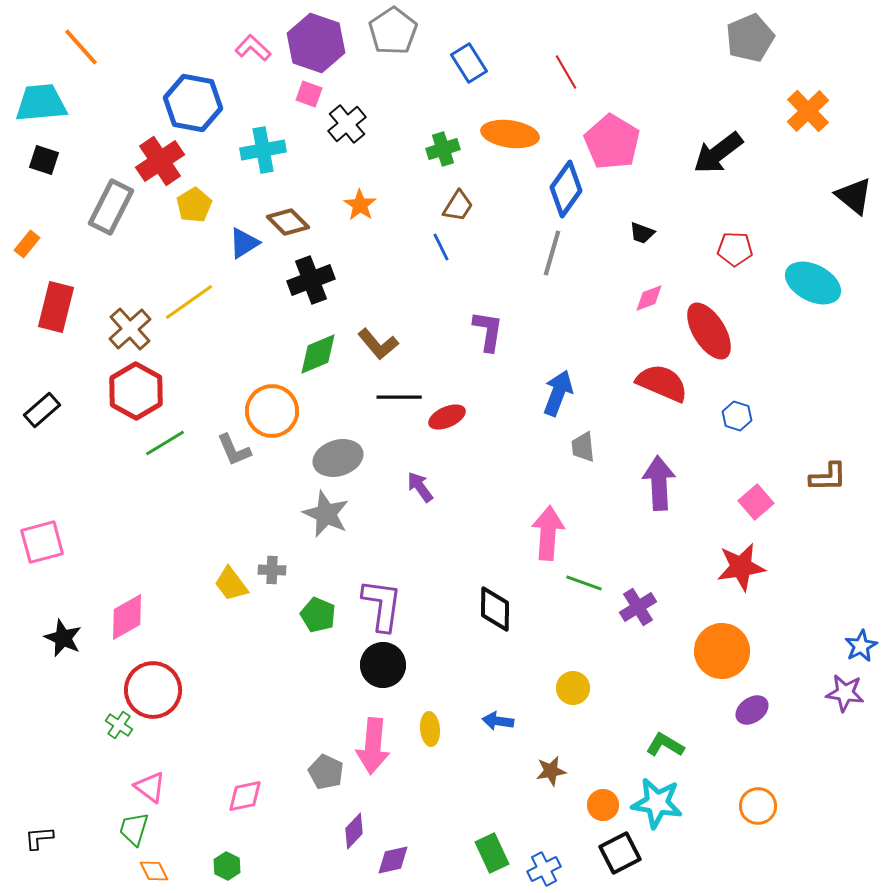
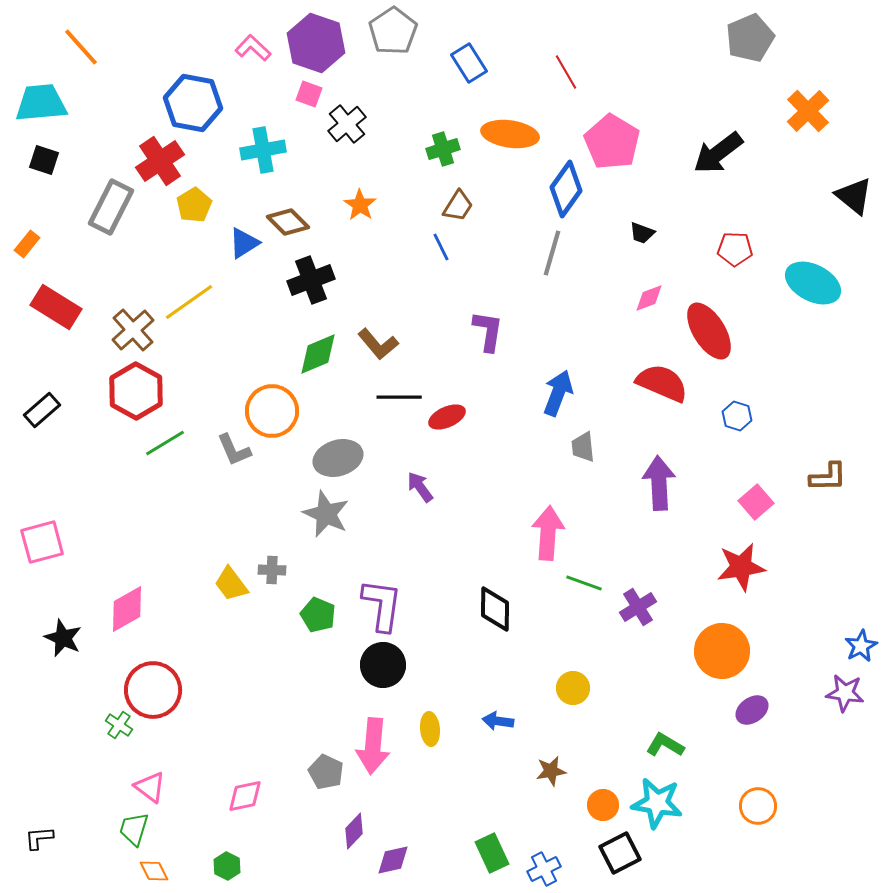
red rectangle at (56, 307): rotated 72 degrees counterclockwise
brown cross at (130, 329): moved 3 px right, 1 px down
pink diamond at (127, 617): moved 8 px up
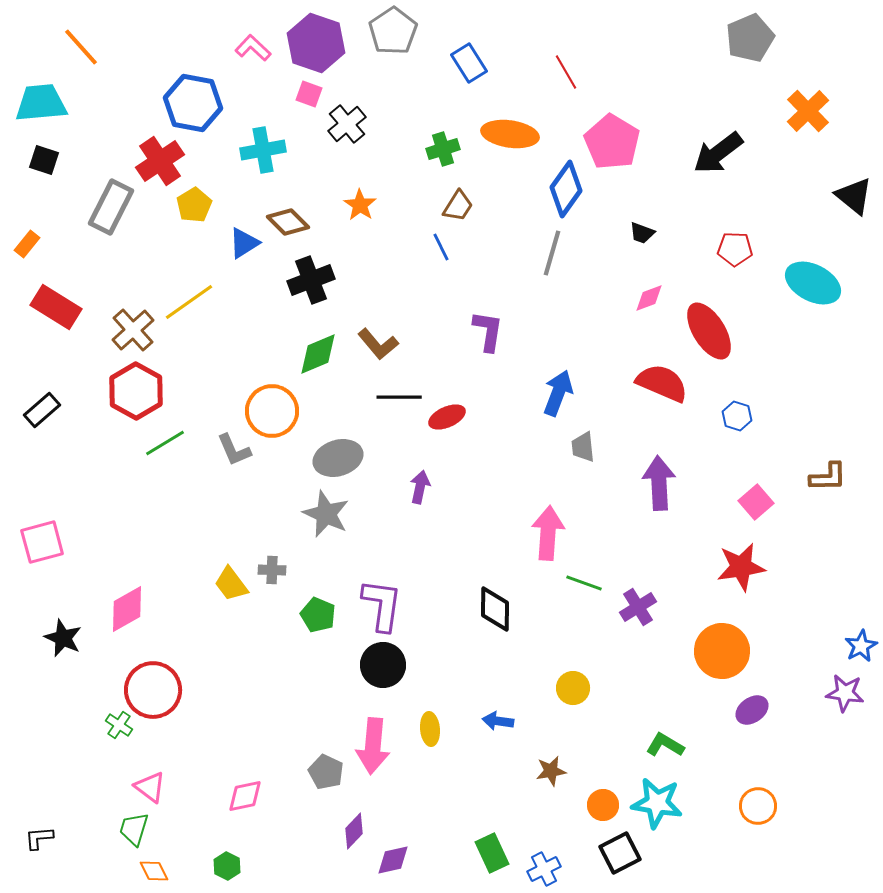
purple arrow at (420, 487): rotated 48 degrees clockwise
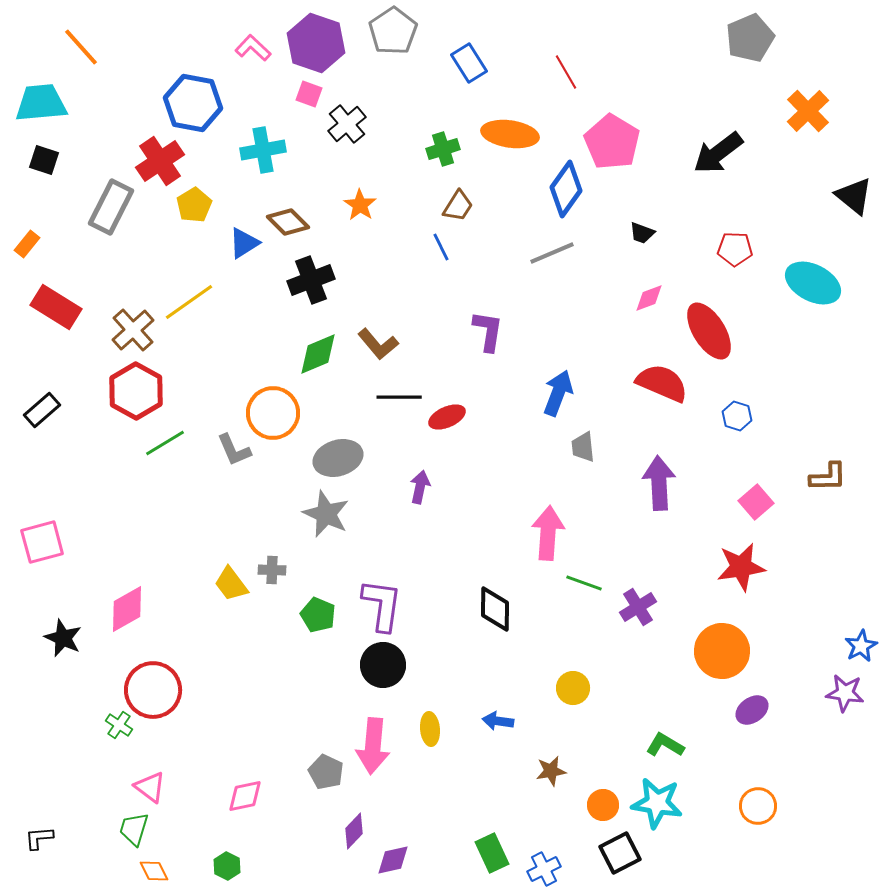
gray line at (552, 253): rotated 51 degrees clockwise
orange circle at (272, 411): moved 1 px right, 2 px down
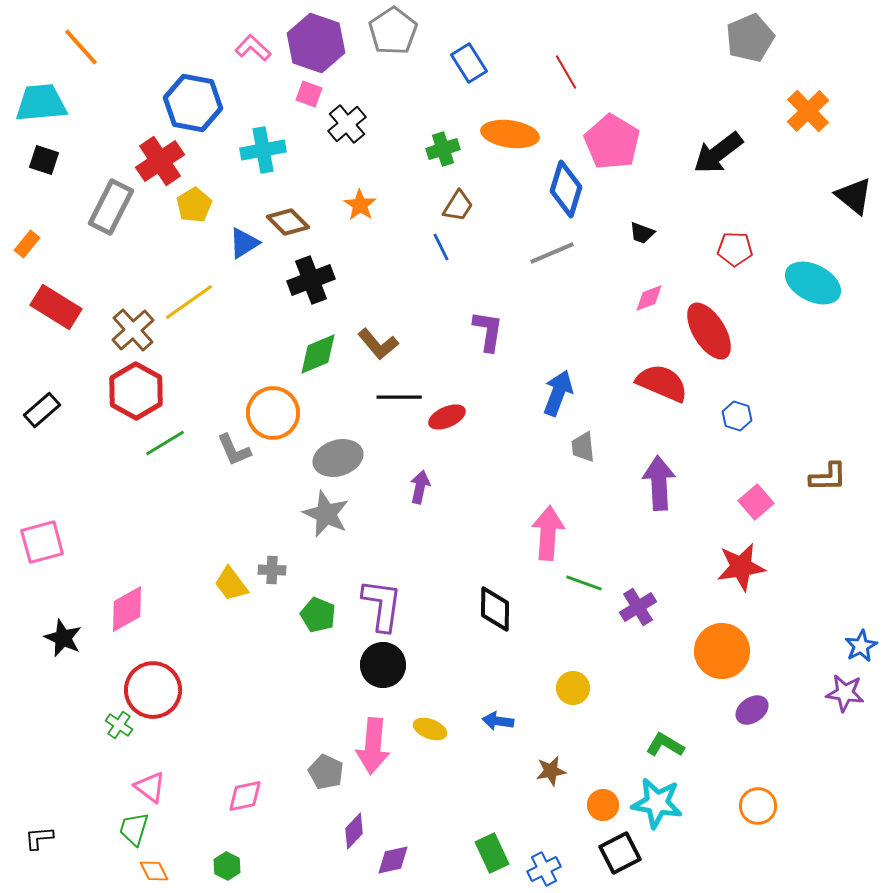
blue diamond at (566, 189): rotated 18 degrees counterclockwise
yellow ellipse at (430, 729): rotated 64 degrees counterclockwise
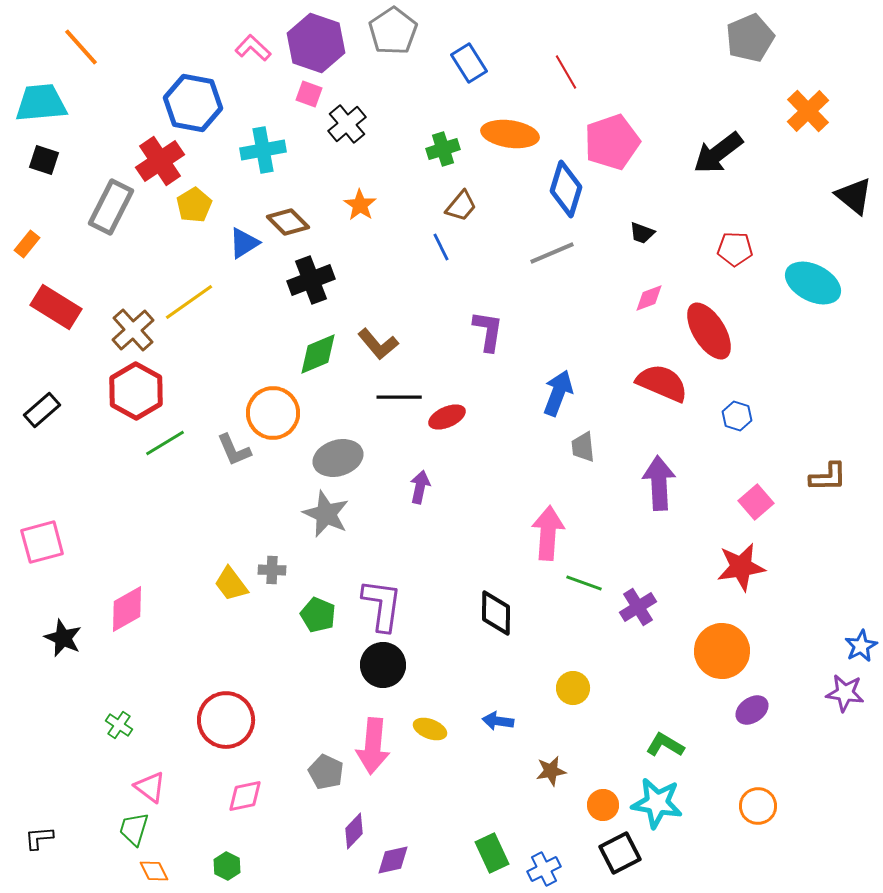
pink pentagon at (612, 142): rotated 22 degrees clockwise
brown trapezoid at (458, 206): moved 3 px right; rotated 8 degrees clockwise
black diamond at (495, 609): moved 1 px right, 4 px down
red circle at (153, 690): moved 73 px right, 30 px down
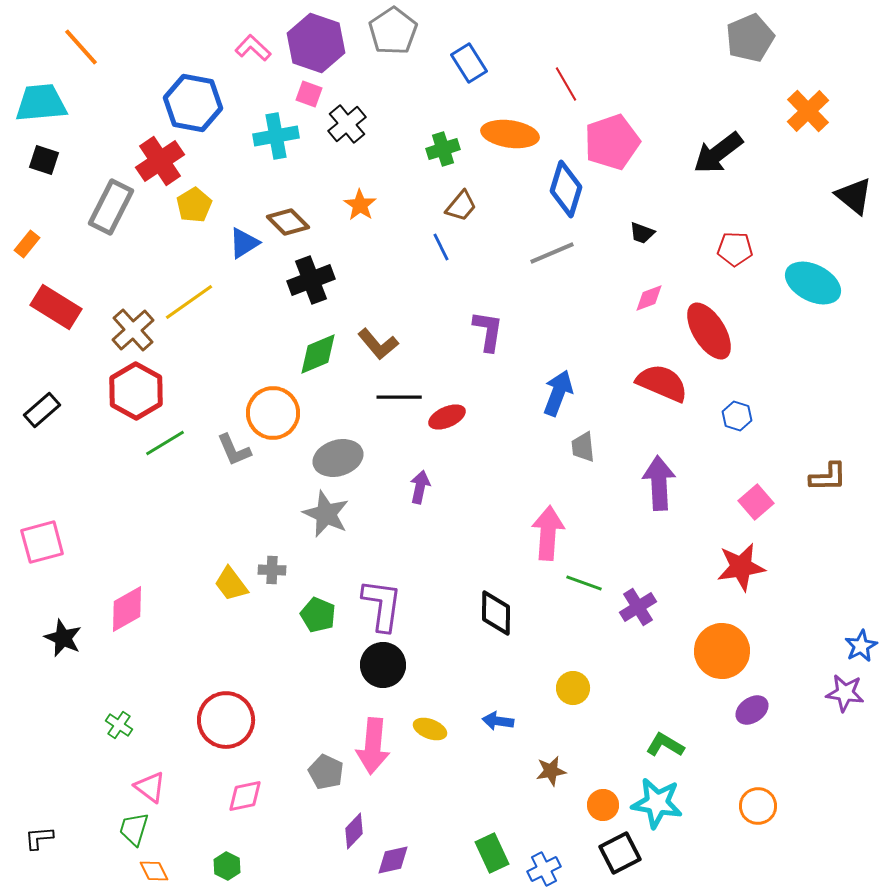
red line at (566, 72): moved 12 px down
cyan cross at (263, 150): moved 13 px right, 14 px up
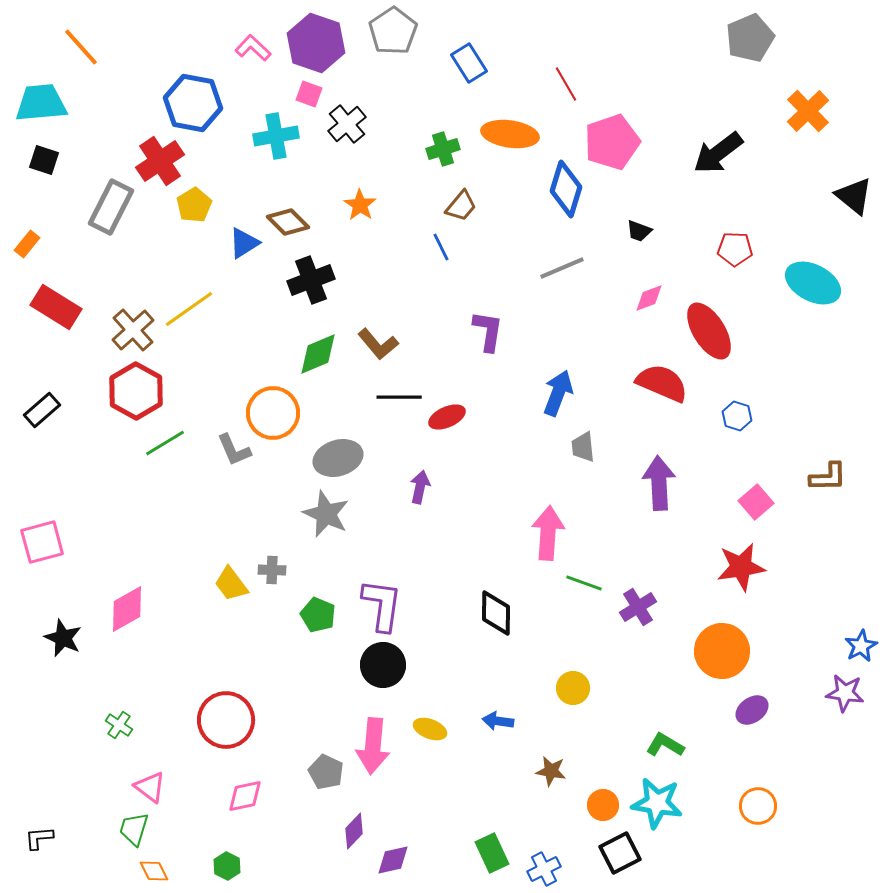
black trapezoid at (642, 233): moved 3 px left, 2 px up
gray line at (552, 253): moved 10 px right, 15 px down
yellow line at (189, 302): moved 7 px down
brown star at (551, 771): rotated 20 degrees clockwise
